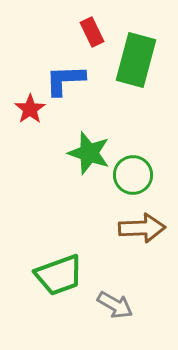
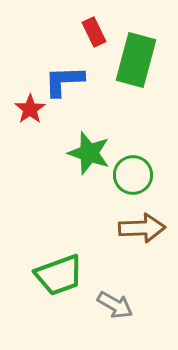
red rectangle: moved 2 px right
blue L-shape: moved 1 px left, 1 px down
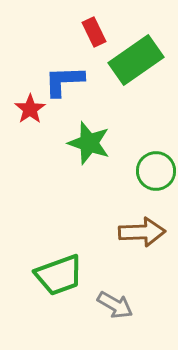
green rectangle: rotated 40 degrees clockwise
green star: moved 10 px up
green circle: moved 23 px right, 4 px up
brown arrow: moved 4 px down
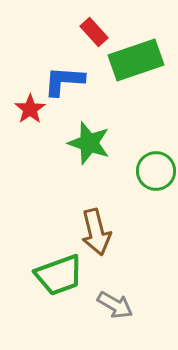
red rectangle: rotated 16 degrees counterclockwise
green rectangle: rotated 16 degrees clockwise
blue L-shape: rotated 6 degrees clockwise
brown arrow: moved 46 px left; rotated 78 degrees clockwise
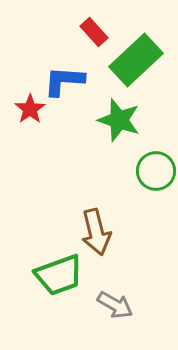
green rectangle: rotated 24 degrees counterclockwise
green star: moved 30 px right, 23 px up
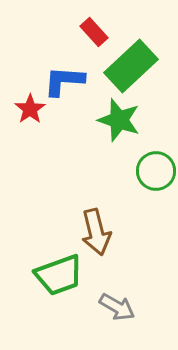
green rectangle: moved 5 px left, 6 px down
gray arrow: moved 2 px right, 2 px down
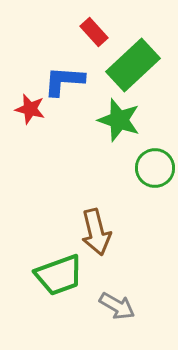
green rectangle: moved 2 px right, 1 px up
red star: rotated 24 degrees counterclockwise
green circle: moved 1 px left, 3 px up
gray arrow: moved 1 px up
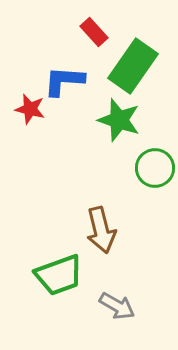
green rectangle: moved 1 px down; rotated 12 degrees counterclockwise
brown arrow: moved 5 px right, 2 px up
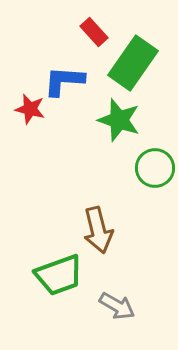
green rectangle: moved 3 px up
brown arrow: moved 3 px left
